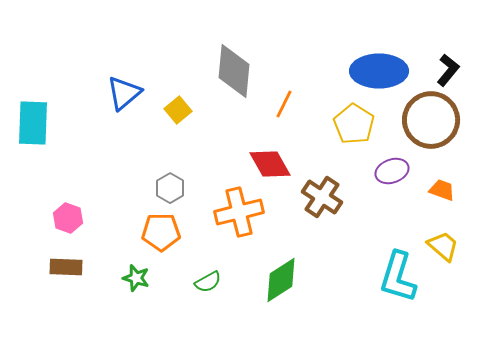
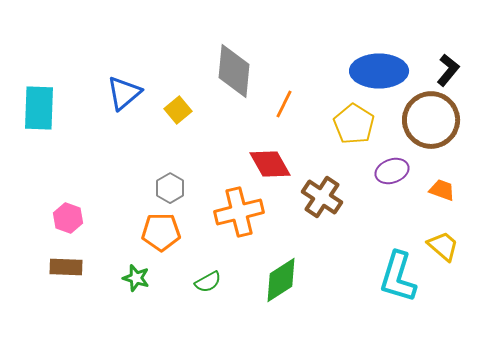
cyan rectangle: moved 6 px right, 15 px up
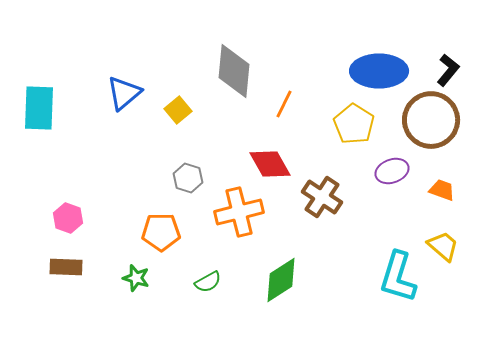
gray hexagon: moved 18 px right, 10 px up; rotated 12 degrees counterclockwise
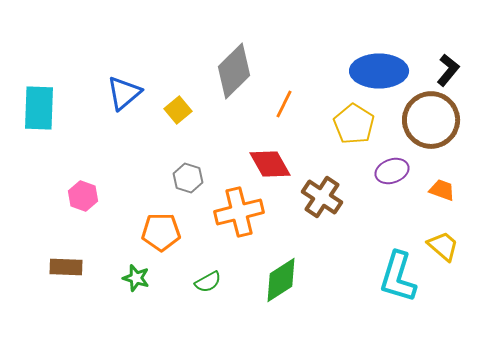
gray diamond: rotated 40 degrees clockwise
pink hexagon: moved 15 px right, 22 px up
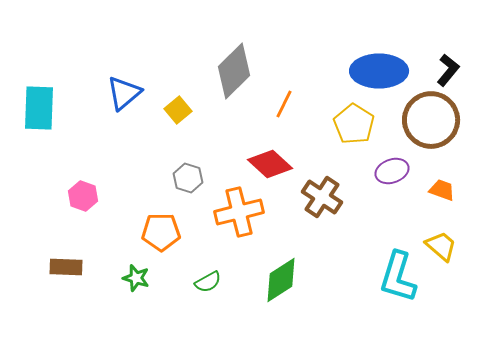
red diamond: rotated 18 degrees counterclockwise
yellow trapezoid: moved 2 px left
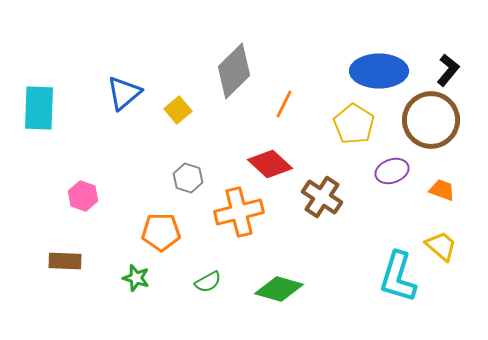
brown rectangle: moved 1 px left, 6 px up
green diamond: moved 2 px left, 9 px down; rotated 48 degrees clockwise
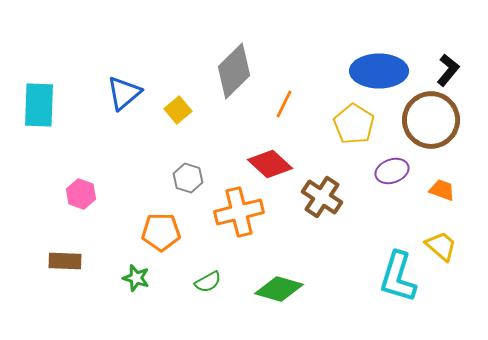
cyan rectangle: moved 3 px up
pink hexagon: moved 2 px left, 2 px up
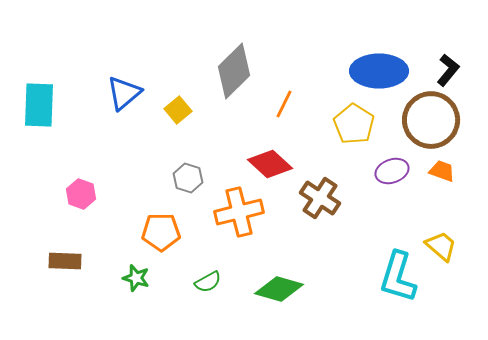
orange trapezoid: moved 19 px up
brown cross: moved 2 px left, 1 px down
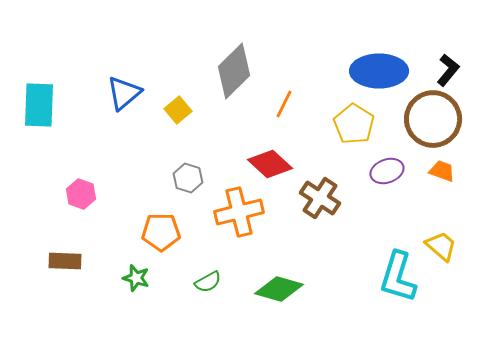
brown circle: moved 2 px right, 1 px up
purple ellipse: moved 5 px left
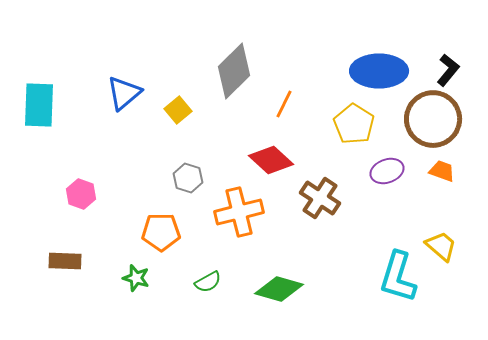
red diamond: moved 1 px right, 4 px up
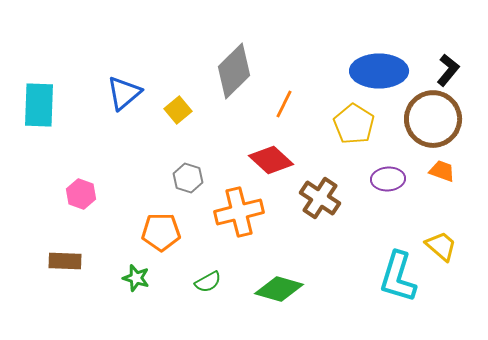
purple ellipse: moved 1 px right, 8 px down; rotated 16 degrees clockwise
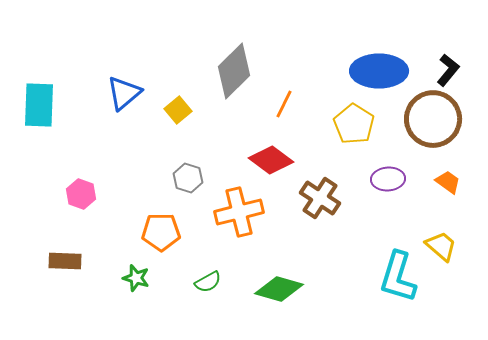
red diamond: rotated 6 degrees counterclockwise
orange trapezoid: moved 6 px right, 11 px down; rotated 16 degrees clockwise
